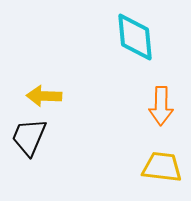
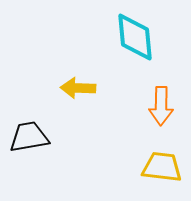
yellow arrow: moved 34 px right, 8 px up
black trapezoid: rotated 57 degrees clockwise
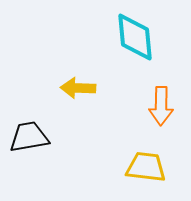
yellow trapezoid: moved 16 px left
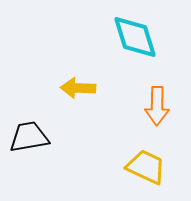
cyan diamond: rotated 12 degrees counterclockwise
orange arrow: moved 4 px left
yellow trapezoid: rotated 18 degrees clockwise
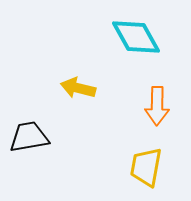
cyan diamond: moved 1 px right; rotated 12 degrees counterclockwise
yellow arrow: rotated 12 degrees clockwise
yellow trapezoid: rotated 105 degrees counterclockwise
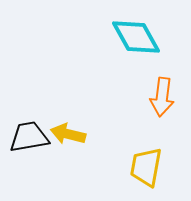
yellow arrow: moved 10 px left, 46 px down
orange arrow: moved 5 px right, 9 px up; rotated 6 degrees clockwise
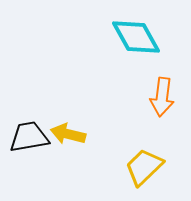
yellow trapezoid: moved 2 px left; rotated 36 degrees clockwise
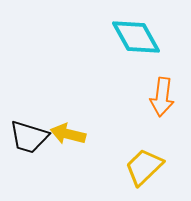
black trapezoid: rotated 153 degrees counterclockwise
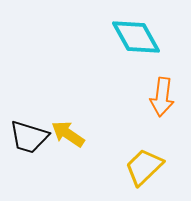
yellow arrow: rotated 20 degrees clockwise
